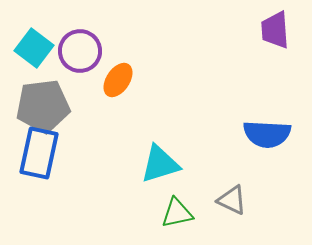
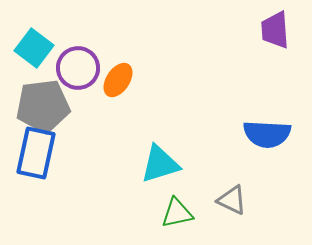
purple circle: moved 2 px left, 17 px down
blue rectangle: moved 3 px left
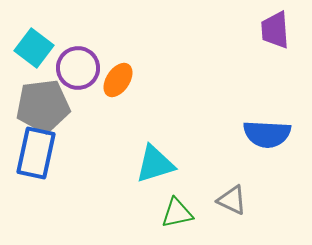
cyan triangle: moved 5 px left
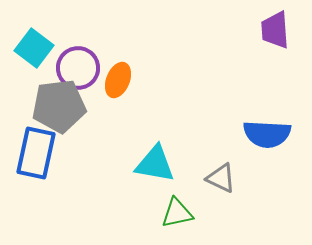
orange ellipse: rotated 12 degrees counterclockwise
gray pentagon: moved 16 px right
cyan triangle: rotated 27 degrees clockwise
gray triangle: moved 11 px left, 22 px up
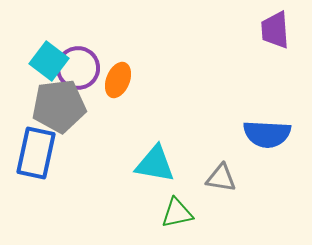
cyan square: moved 15 px right, 13 px down
gray triangle: rotated 16 degrees counterclockwise
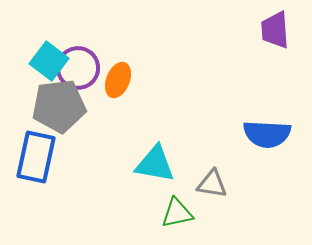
blue rectangle: moved 4 px down
gray triangle: moved 9 px left, 6 px down
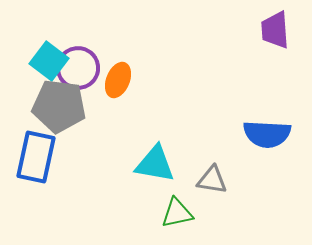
gray pentagon: rotated 14 degrees clockwise
gray triangle: moved 4 px up
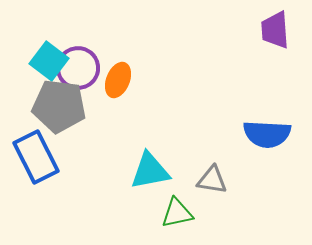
blue rectangle: rotated 39 degrees counterclockwise
cyan triangle: moved 5 px left, 7 px down; rotated 21 degrees counterclockwise
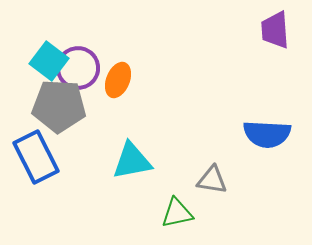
gray pentagon: rotated 4 degrees counterclockwise
cyan triangle: moved 18 px left, 10 px up
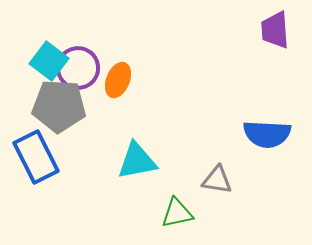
cyan triangle: moved 5 px right
gray triangle: moved 5 px right
